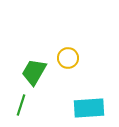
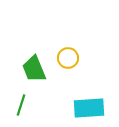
green trapezoid: moved 3 px up; rotated 52 degrees counterclockwise
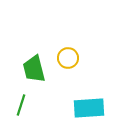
green trapezoid: rotated 8 degrees clockwise
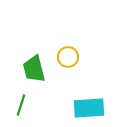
yellow circle: moved 1 px up
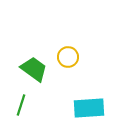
green trapezoid: rotated 140 degrees clockwise
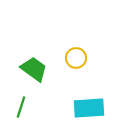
yellow circle: moved 8 px right, 1 px down
green line: moved 2 px down
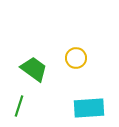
green line: moved 2 px left, 1 px up
